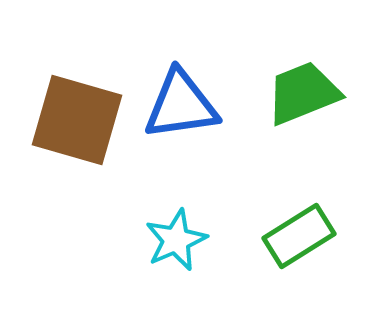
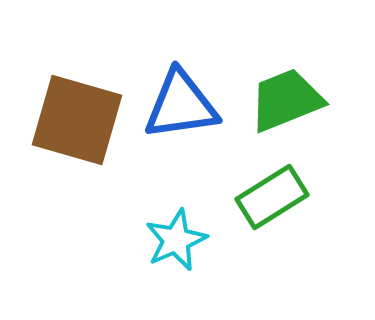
green trapezoid: moved 17 px left, 7 px down
green rectangle: moved 27 px left, 39 px up
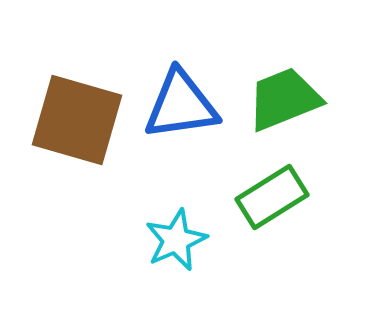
green trapezoid: moved 2 px left, 1 px up
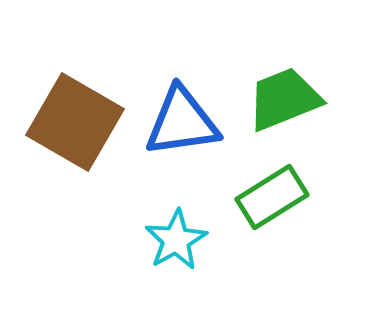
blue triangle: moved 1 px right, 17 px down
brown square: moved 2 px left, 2 px down; rotated 14 degrees clockwise
cyan star: rotated 6 degrees counterclockwise
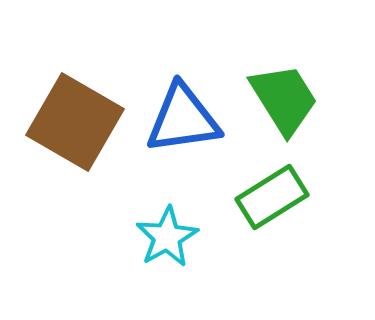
green trapezoid: rotated 80 degrees clockwise
blue triangle: moved 1 px right, 3 px up
cyan star: moved 9 px left, 3 px up
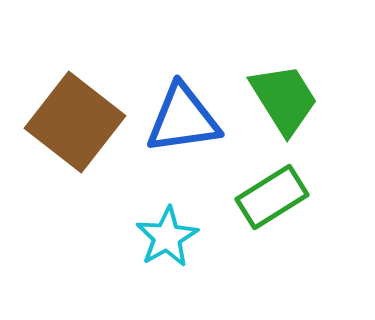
brown square: rotated 8 degrees clockwise
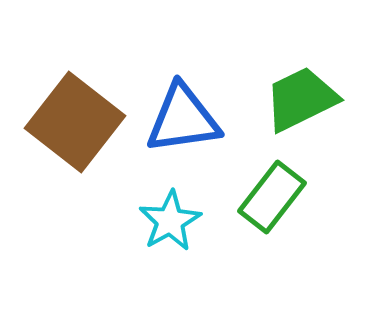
green trapezoid: moved 17 px right; rotated 84 degrees counterclockwise
green rectangle: rotated 20 degrees counterclockwise
cyan star: moved 3 px right, 16 px up
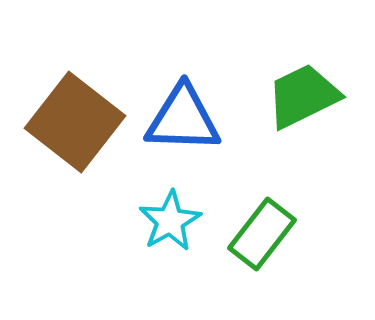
green trapezoid: moved 2 px right, 3 px up
blue triangle: rotated 10 degrees clockwise
green rectangle: moved 10 px left, 37 px down
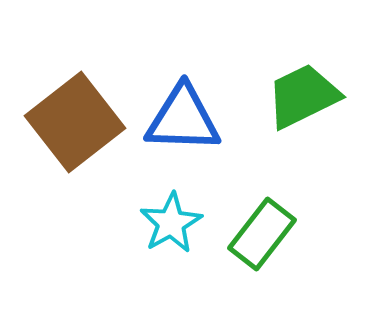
brown square: rotated 14 degrees clockwise
cyan star: moved 1 px right, 2 px down
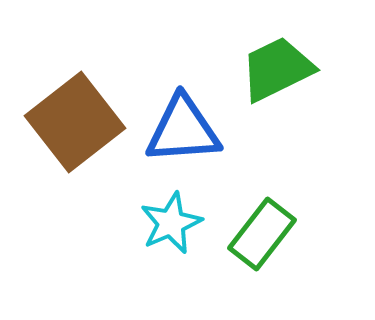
green trapezoid: moved 26 px left, 27 px up
blue triangle: moved 11 px down; rotated 6 degrees counterclockwise
cyan star: rotated 6 degrees clockwise
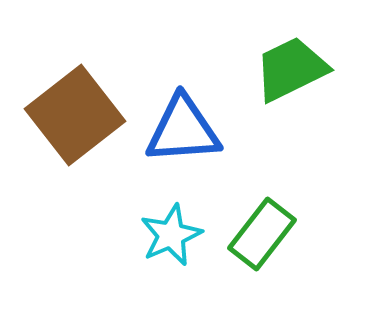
green trapezoid: moved 14 px right
brown square: moved 7 px up
cyan star: moved 12 px down
